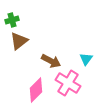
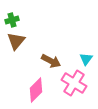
brown triangle: moved 3 px left; rotated 12 degrees counterclockwise
pink cross: moved 6 px right
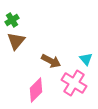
green cross: rotated 16 degrees counterclockwise
cyan triangle: rotated 16 degrees counterclockwise
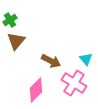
green cross: moved 2 px left
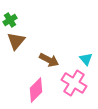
brown arrow: moved 2 px left, 1 px up
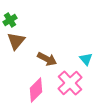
brown arrow: moved 2 px left, 1 px up
pink cross: moved 4 px left; rotated 15 degrees clockwise
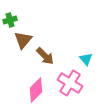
green cross: rotated 16 degrees clockwise
brown triangle: moved 7 px right, 1 px up
brown arrow: moved 2 px left, 3 px up; rotated 18 degrees clockwise
pink cross: rotated 15 degrees counterclockwise
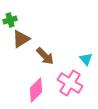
brown triangle: moved 2 px left, 1 px up; rotated 18 degrees clockwise
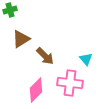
green cross: moved 10 px up
pink cross: rotated 25 degrees counterclockwise
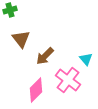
brown triangle: rotated 36 degrees counterclockwise
brown arrow: rotated 90 degrees clockwise
pink cross: moved 2 px left, 3 px up; rotated 30 degrees clockwise
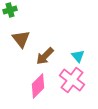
cyan triangle: moved 8 px left, 3 px up
pink cross: moved 4 px right
pink diamond: moved 2 px right, 4 px up
